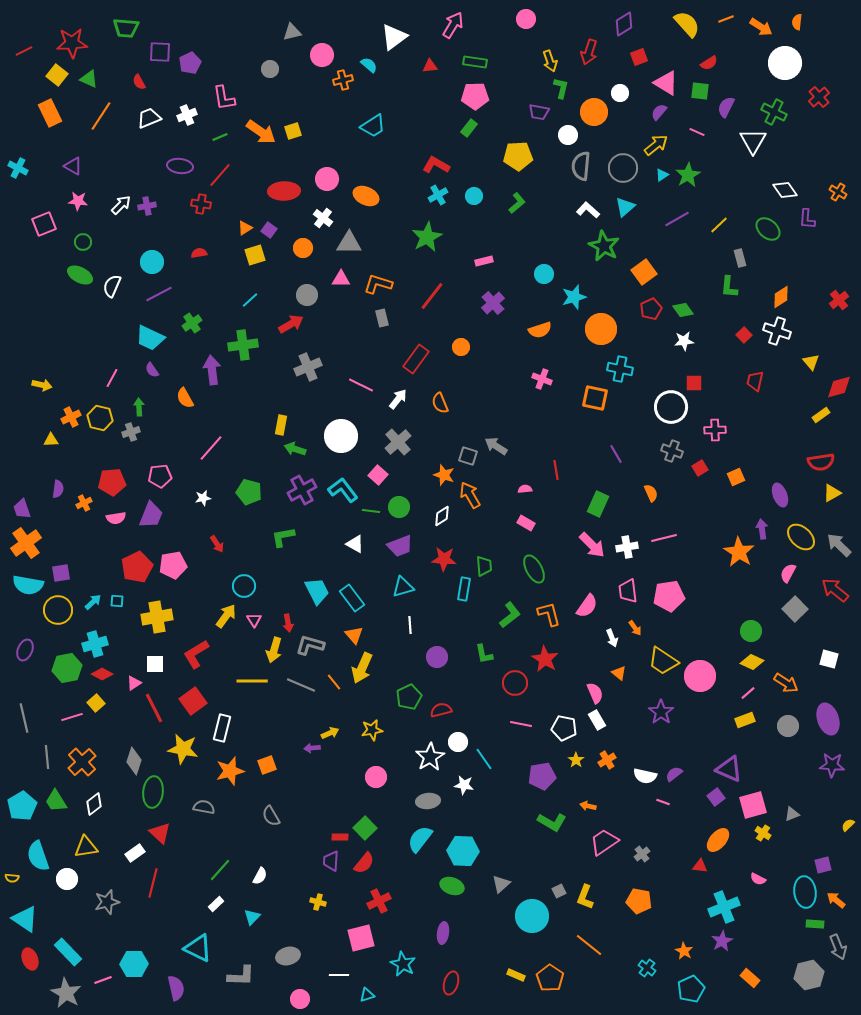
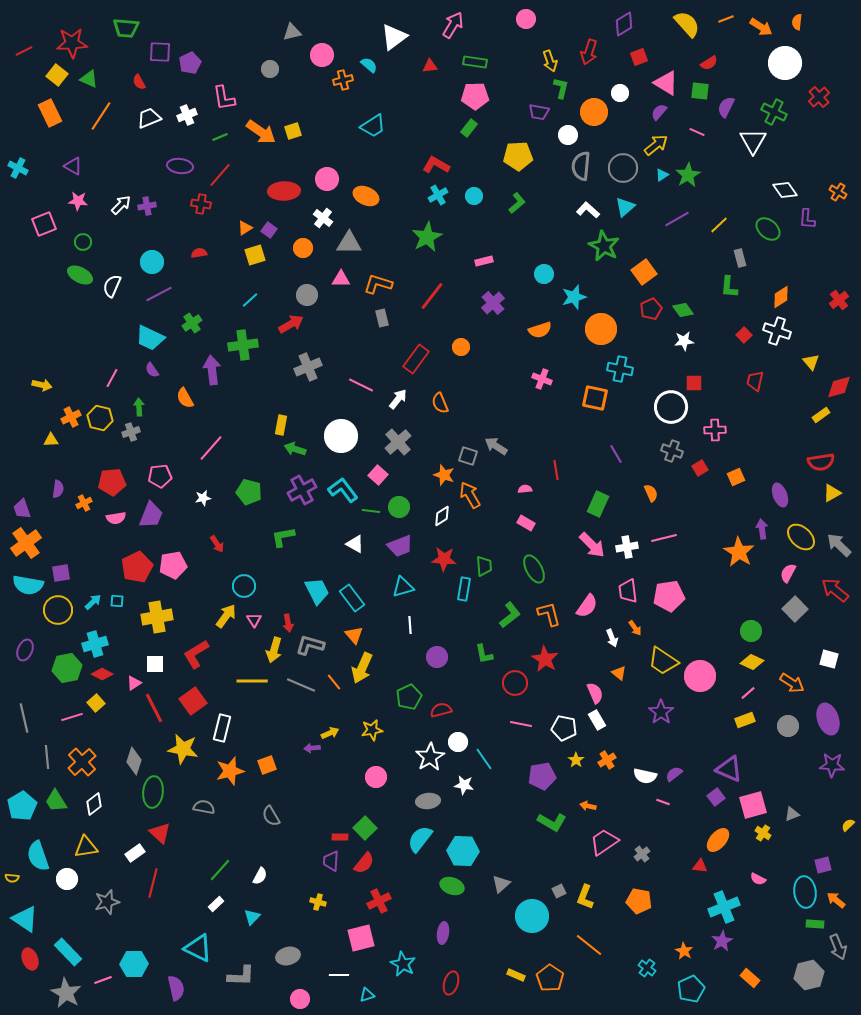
orange arrow at (786, 683): moved 6 px right
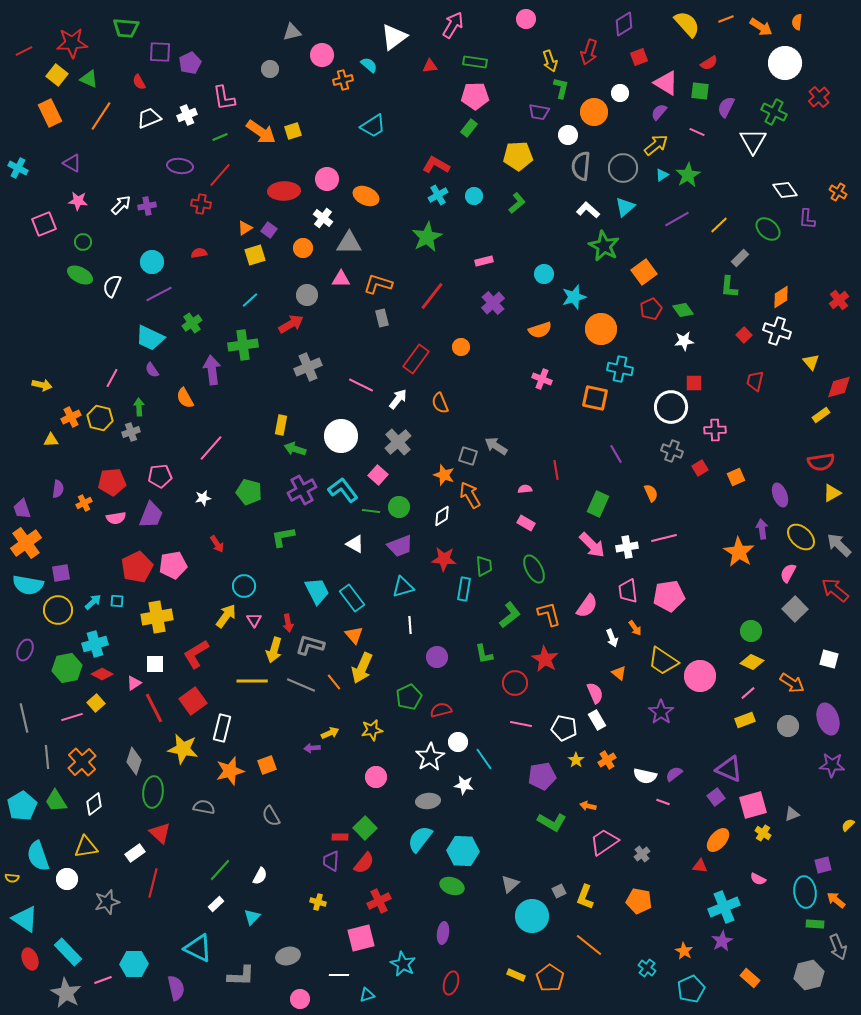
purple triangle at (73, 166): moved 1 px left, 3 px up
gray rectangle at (740, 258): rotated 60 degrees clockwise
gray triangle at (501, 884): moved 9 px right
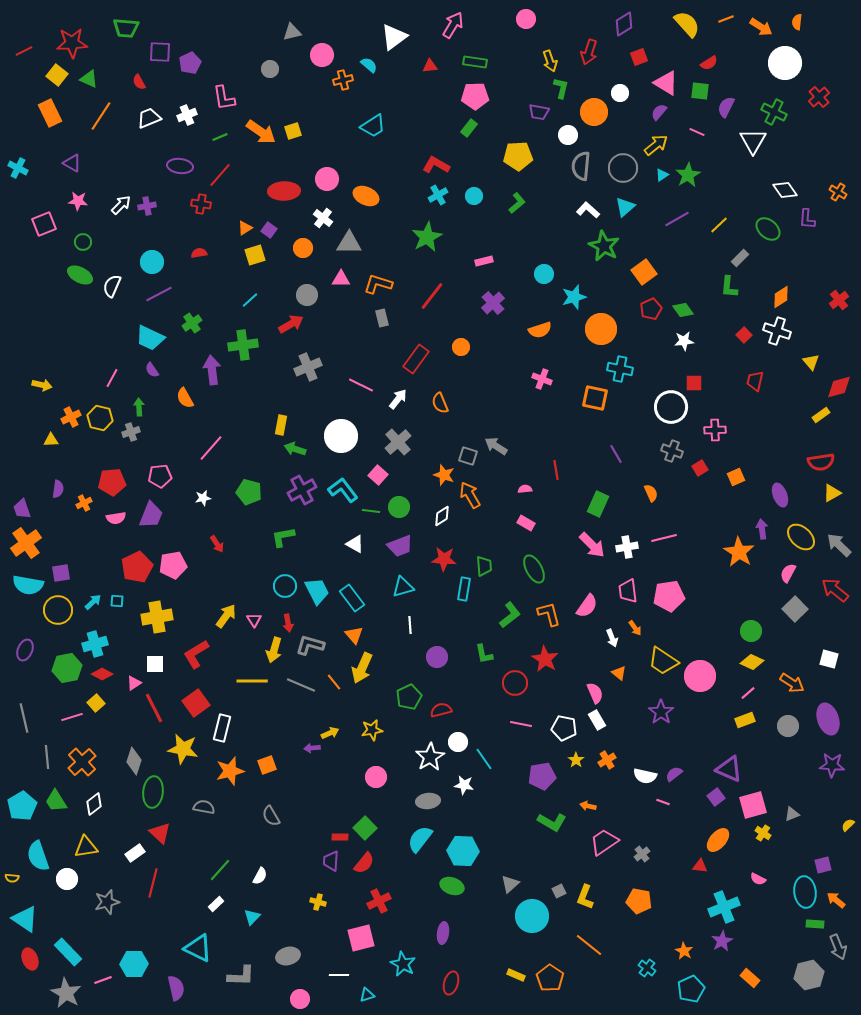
cyan circle at (244, 586): moved 41 px right
red square at (193, 701): moved 3 px right, 2 px down
